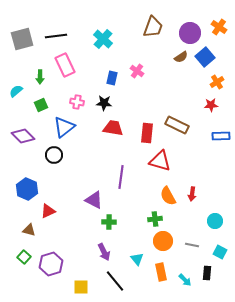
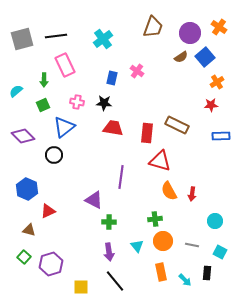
cyan cross at (103, 39): rotated 12 degrees clockwise
green arrow at (40, 77): moved 4 px right, 3 px down
green square at (41, 105): moved 2 px right
orange semicircle at (168, 196): moved 1 px right, 5 px up
purple arrow at (104, 252): moved 5 px right; rotated 18 degrees clockwise
cyan triangle at (137, 259): moved 13 px up
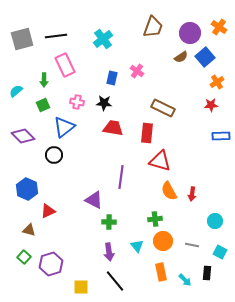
brown rectangle at (177, 125): moved 14 px left, 17 px up
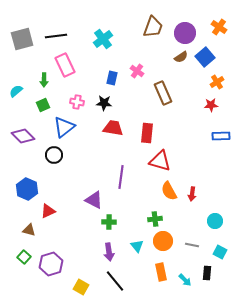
purple circle at (190, 33): moved 5 px left
brown rectangle at (163, 108): moved 15 px up; rotated 40 degrees clockwise
yellow square at (81, 287): rotated 28 degrees clockwise
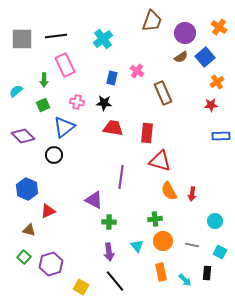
brown trapezoid at (153, 27): moved 1 px left, 6 px up
gray square at (22, 39): rotated 15 degrees clockwise
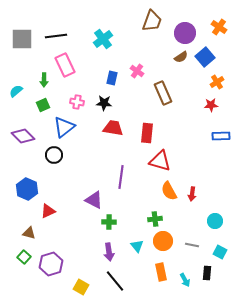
brown triangle at (29, 230): moved 3 px down
cyan arrow at (185, 280): rotated 16 degrees clockwise
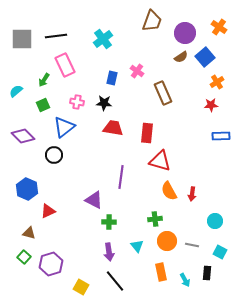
green arrow at (44, 80): rotated 32 degrees clockwise
orange circle at (163, 241): moved 4 px right
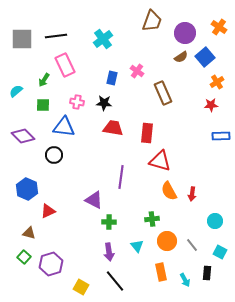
green square at (43, 105): rotated 24 degrees clockwise
blue triangle at (64, 127): rotated 45 degrees clockwise
green cross at (155, 219): moved 3 px left
gray line at (192, 245): rotated 40 degrees clockwise
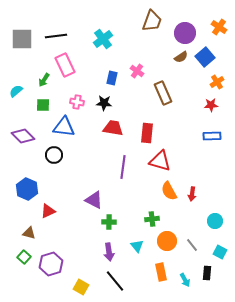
blue rectangle at (221, 136): moved 9 px left
purple line at (121, 177): moved 2 px right, 10 px up
